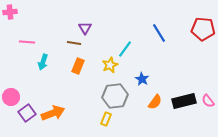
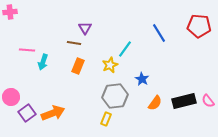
red pentagon: moved 4 px left, 3 px up
pink line: moved 8 px down
orange semicircle: moved 1 px down
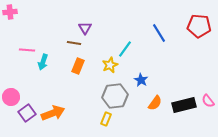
blue star: moved 1 px left, 1 px down
black rectangle: moved 4 px down
